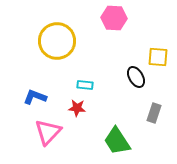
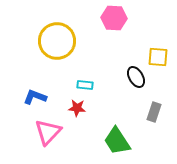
gray rectangle: moved 1 px up
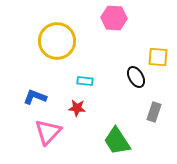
cyan rectangle: moved 4 px up
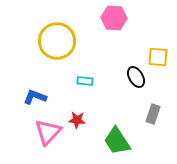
red star: moved 12 px down
gray rectangle: moved 1 px left, 2 px down
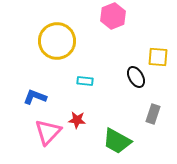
pink hexagon: moved 1 px left, 2 px up; rotated 25 degrees counterclockwise
green trapezoid: rotated 28 degrees counterclockwise
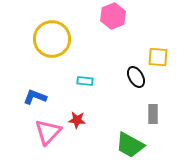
yellow circle: moved 5 px left, 2 px up
gray rectangle: rotated 18 degrees counterclockwise
green trapezoid: moved 13 px right, 4 px down
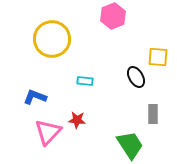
green trapezoid: rotated 152 degrees counterclockwise
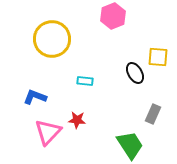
black ellipse: moved 1 px left, 4 px up
gray rectangle: rotated 24 degrees clockwise
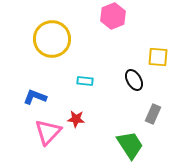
black ellipse: moved 1 px left, 7 px down
red star: moved 1 px left, 1 px up
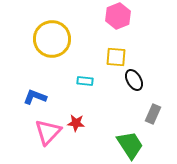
pink hexagon: moved 5 px right
yellow square: moved 42 px left
red star: moved 4 px down
